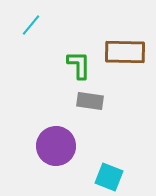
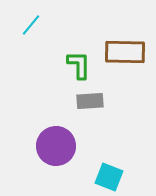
gray rectangle: rotated 12 degrees counterclockwise
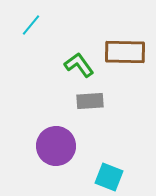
green L-shape: rotated 36 degrees counterclockwise
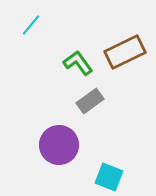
brown rectangle: rotated 27 degrees counterclockwise
green L-shape: moved 1 px left, 2 px up
gray rectangle: rotated 32 degrees counterclockwise
purple circle: moved 3 px right, 1 px up
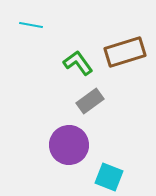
cyan line: rotated 60 degrees clockwise
brown rectangle: rotated 9 degrees clockwise
purple circle: moved 10 px right
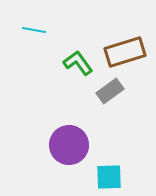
cyan line: moved 3 px right, 5 px down
gray rectangle: moved 20 px right, 10 px up
cyan square: rotated 24 degrees counterclockwise
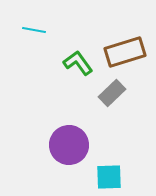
gray rectangle: moved 2 px right, 2 px down; rotated 8 degrees counterclockwise
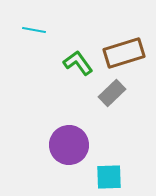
brown rectangle: moved 1 px left, 1 px down
